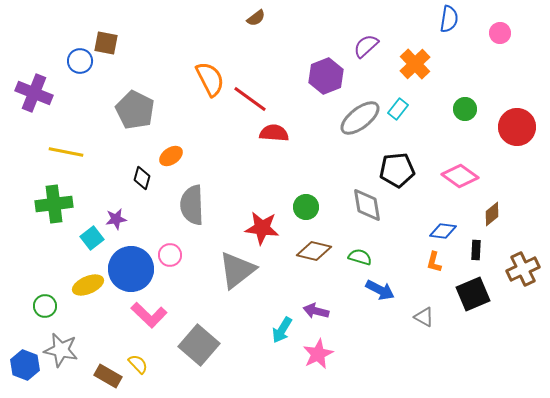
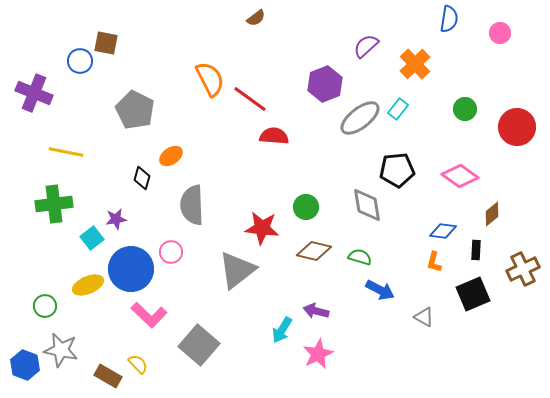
purple hexagon at (326, 76): moved 1 px left, 8 px down
red semicircle at (274, 133): moved 3 px down
pink circle at (170, 255): moved 1 px right, 3 px up
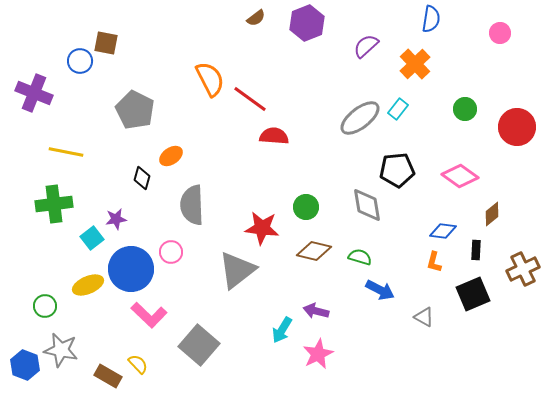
blue semicircle at (449, 19): moved 18 px left
purple hexagon at (325, 84): moved 18 px left, 61 px up
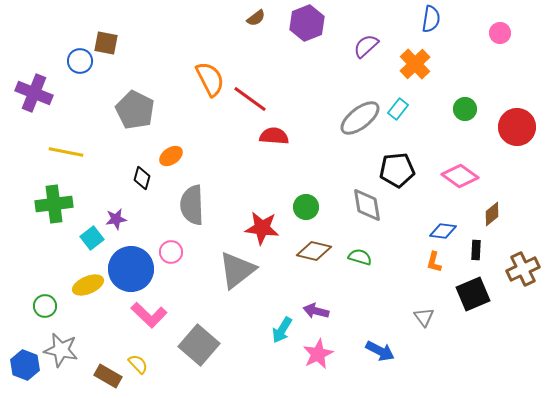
blue arrow at (380, 290): moved 61 px down
gray triangle at (424, 317): rotated 25 degrees clockwise
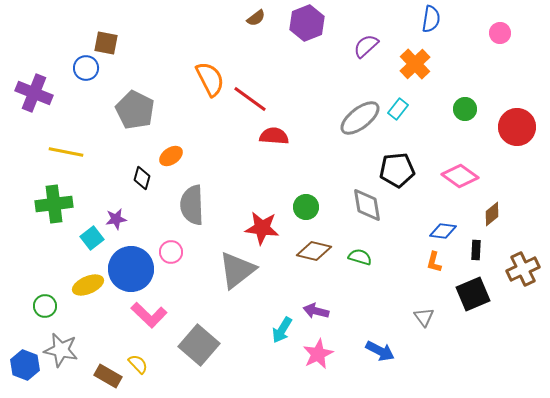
blue circle at (80, 61): moved 6 px right, 7 px down
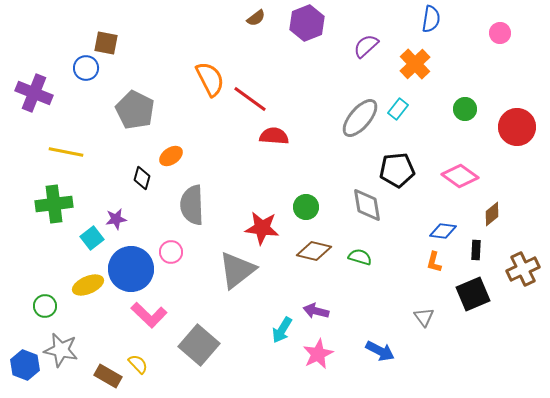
gray ellipse at (360, 118): rotated 12 degrees counterclockwise
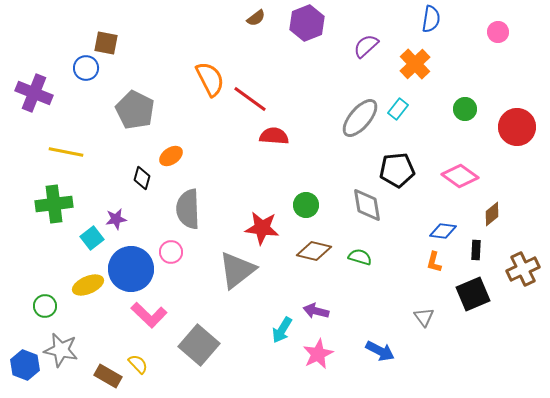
pink circle at (500, 33): moved 2 px left, 1 px up
gray semicircle at (192, 205): moved 4 px left, 4 px down
green circle at (306, 207): moved 2 px up
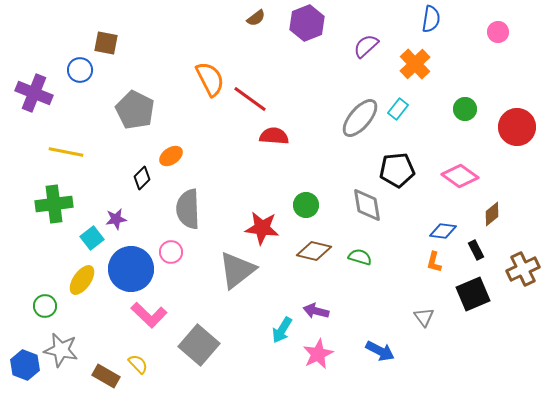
blue circle at (86, 68): moved 6 px left, 2 px down
black diamond at (142, 178): rotated 30 degrees clockwise
black rectangle at (476, 250): rotated 30 degrees counterclockwise
yellow ellipse at (88, 285): moved 6 px left, 5 px up; rotated 32 degrees counterclockwise
brown rectangle at (108, 376): moved 2 px left
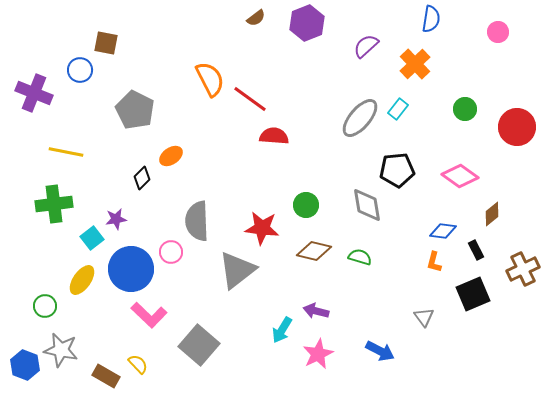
gray semicircle at (188, 209): moved 9 px right, 12 px down
